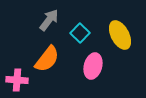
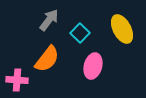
yellow ellipse: moved 2 px right, 6 px up
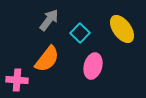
yellow ellipse: rotated 8 degrees counterclockwise
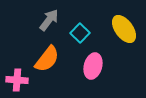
yellow ellipse: moved 2 px right
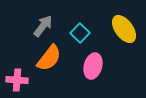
gray arrow: moved 6 px left, 6 px down
orange semicircle: moved 2 px right, 1 px up
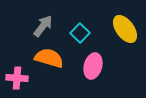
yellow ellipse: moved 1 px right
orange semicircle: rotated 112 degrees counterclockwise
pink cross: moved 2 px up
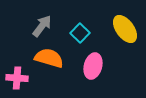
gray arrow: moved 1 px left
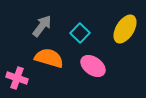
yellow ellipse: rotated 68 degrees clockwise
pink ellipse: rotated 70 degrees counterclockwise
pink cross: rotated 15 degrees clockwise
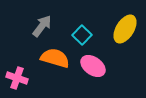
cyan square: moved 2 px right, 2 px down
orange semicircle: moved 6 px right
